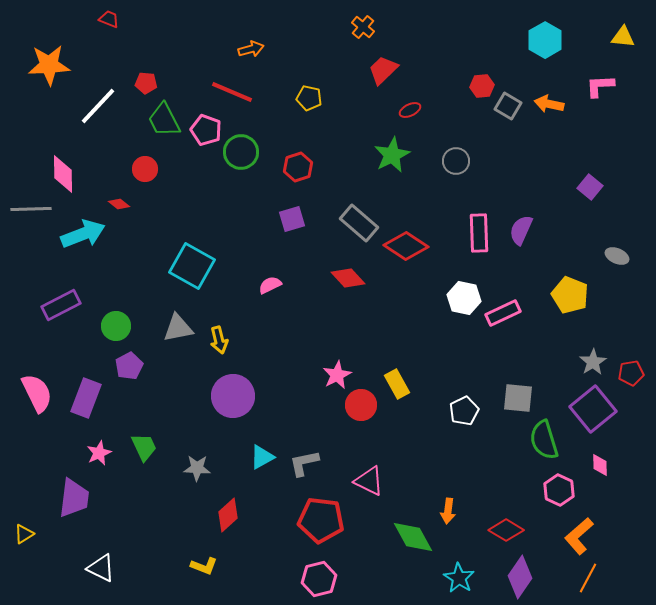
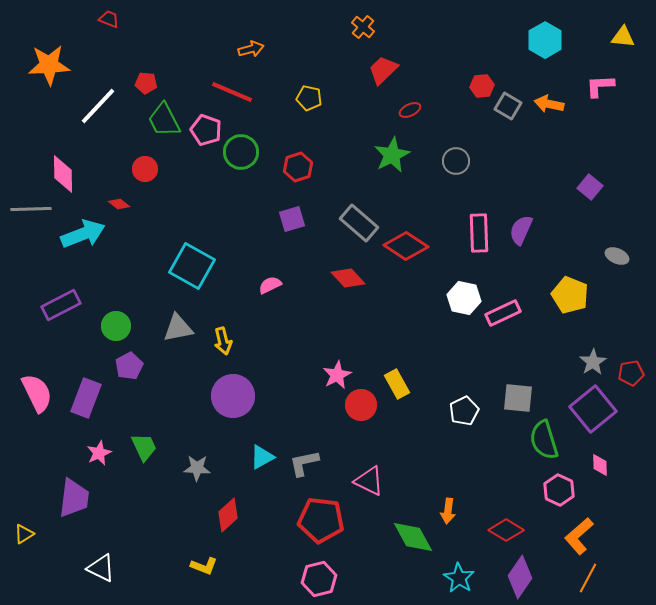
yellow arrow at (219, 340): moved 4 px right, 1 px down
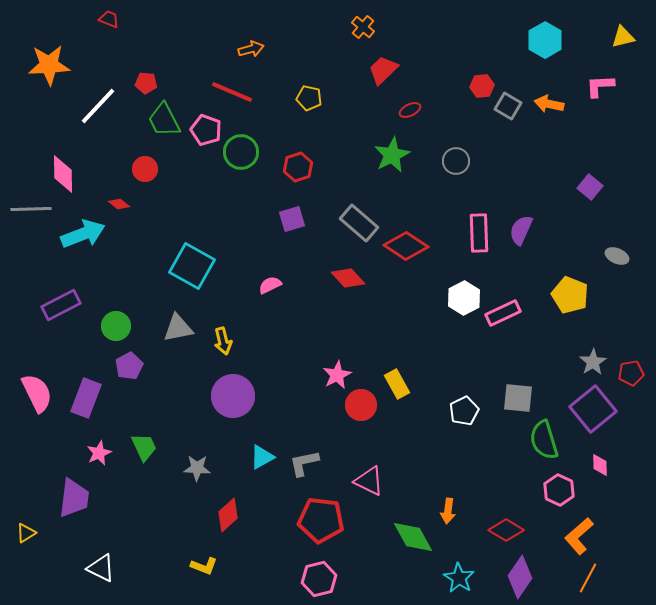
yellow triangle at (623, 37): rotated 20 degrees counterclockwise
white hexagon at (464, 298): rotated 20 degrees clockwise
yellow triangle at (24, 534): moved 2 px right, 1 px up
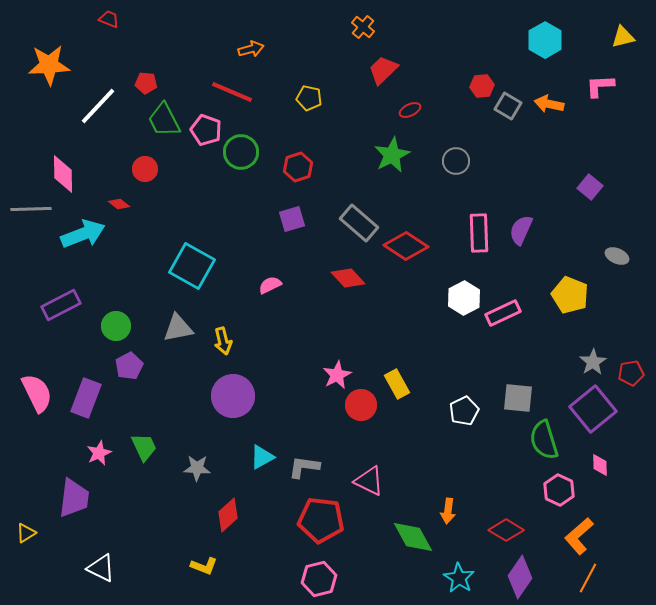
gray L-shape at (304, 463): moved 4 px down; rotated 20 degrees clockwise
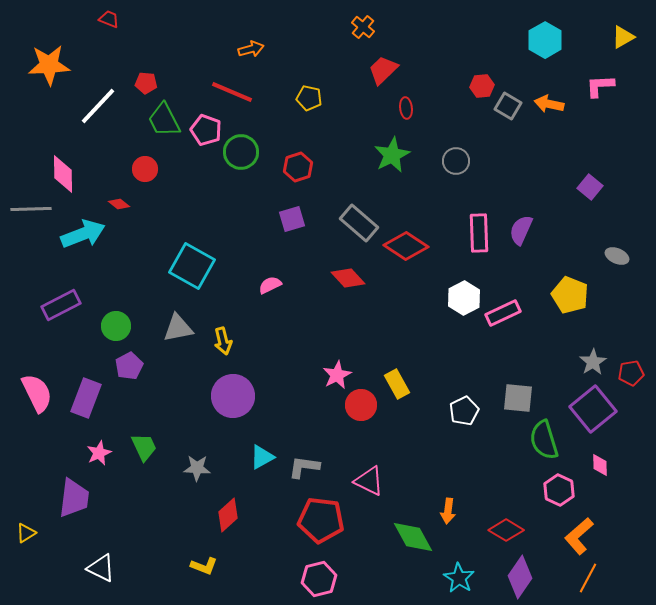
yellow triangle at (623, 37): rotated 15 degrees counterclockwise
red ellipse at (410, 110): moved 4 px left, 2 px up; rotated 70 degrees counterclockwise
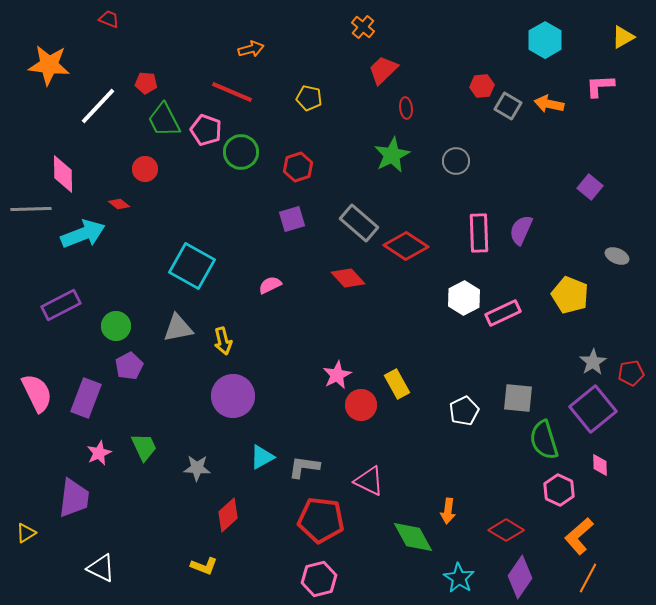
orange star at (49, 65): rotated 9 degrees clockwise
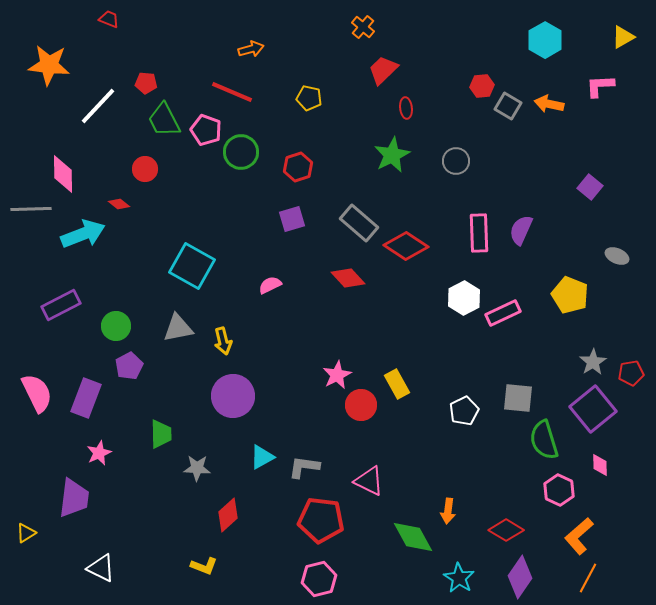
green trapezoid at (144, 447): moved 17 px right, 13 px up; rotated 24 degrees clockwise
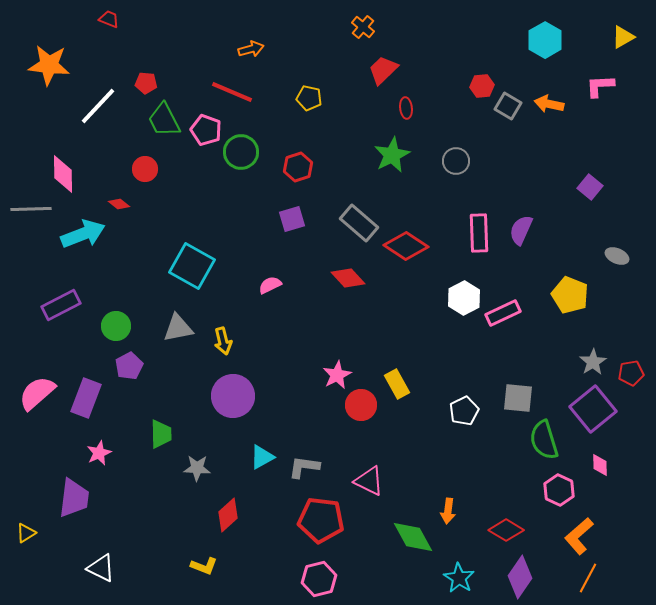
pink semicircle at (37, 393): rotated 105 degrees counterclockwise
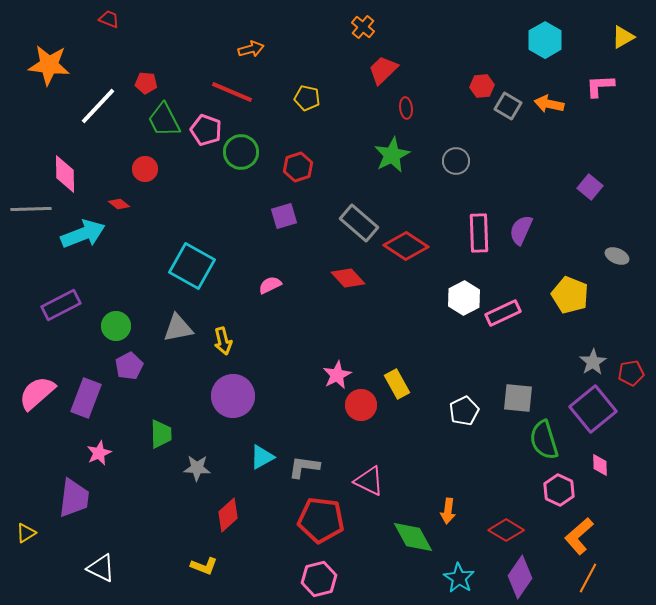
yellow pentagon at (309, 98): moved 2 px left
pink diamond at (63, 174): moved 2 px right
purple square at (292, 219): moved 8 px left, 3 px up
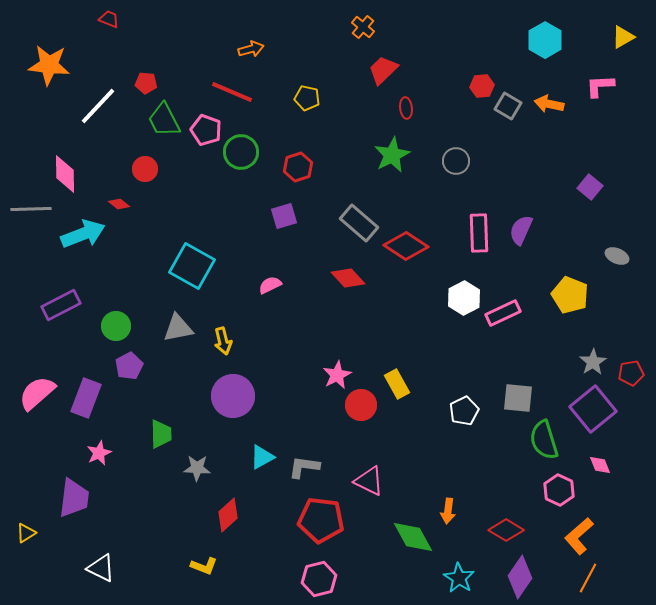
pink diamond at (600, 465): rotated 20 degrees counterclockwise
